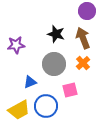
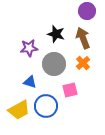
purple star: moved 13 px right, 3 px down
blue triangle: rotated 40 degrees clockwise
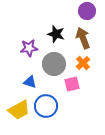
pink square: moved 2 px right, 6 px up
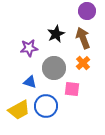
black star: rotated 30 degrees clockwise
gray circle: moved 4 px down
pink square: moved 5 px down; rotated 21 degrees clockwise
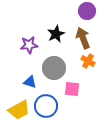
purple star: moved 3 px up
orange cross: moved 5 px right, 2 px up; rotated 16 degrees counterclockwise
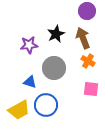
pink square: moved 19 px right
blue circle: moved 1 px up
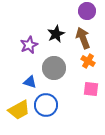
purple star: rotated 18 degrees counterclockwise
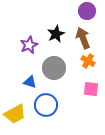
yellow trapezoid: moved 4 px left, 4 px down
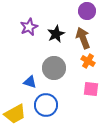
purple star: moved 18 px up
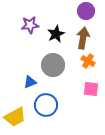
purple circle: moved 1 px left
purple star: moved 1 px right, 2 px up; rotated 18 degrees clockwise
brown arrow: rotated 30 degrees clockwise
gray circle: moved 1 px left, 3 px up
blue triangle: rotated 40 degrees counterclockwise
yellow trapezoid: moved 3 px down
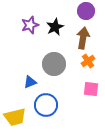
purple star: rotated 12 degrees counterclockwise
black star: moved 1 px left, 7 px up
orange cross: rotated 24 degrees clockwise
gray circle: moved 1 px right, 1 px up
yellow trapezoid: rotated 15 degrees clockwise
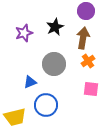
purple star: moved 6 px left, 8 px down
